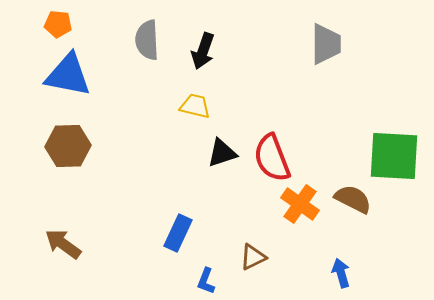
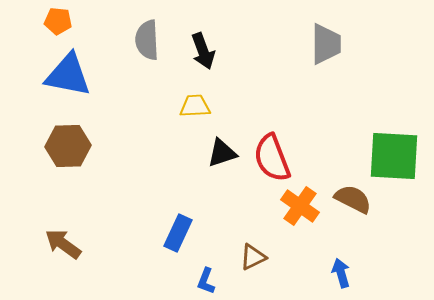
orange pentagon: moved 3 px up
black arrow: rotated 39 degrees counterclockwise
yellow trapezoid: rotated 16 degrees counterclockwise
orange cross: moved 2 px down
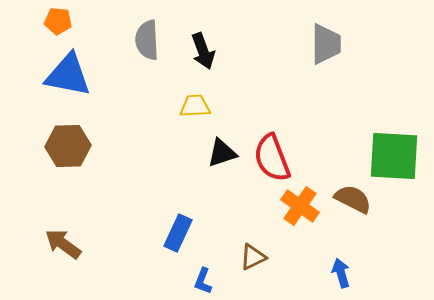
blue L-shape: moved 3 px left
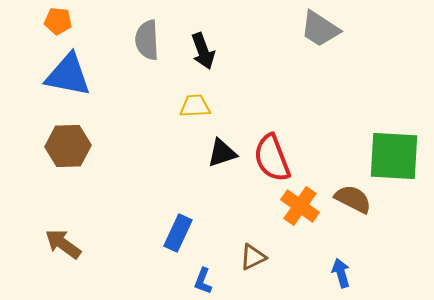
gray trapezoid: moved 6 px left, 15 px up; rotated 123 degrees clockwise
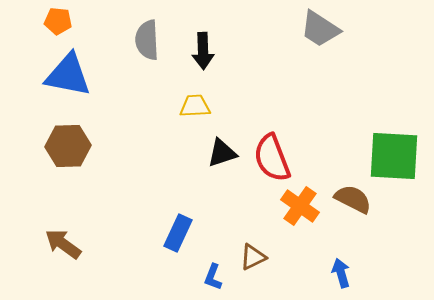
black arrow: rotated 18 degrees clockwise
blue L-shape: moved 10 px right, 4 px up
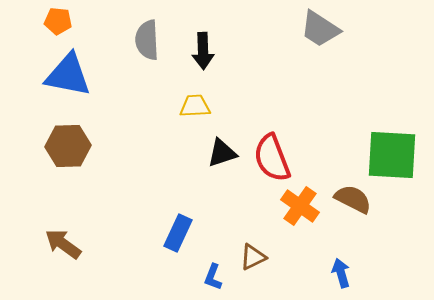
green square: moved 2 px left, 1 px up
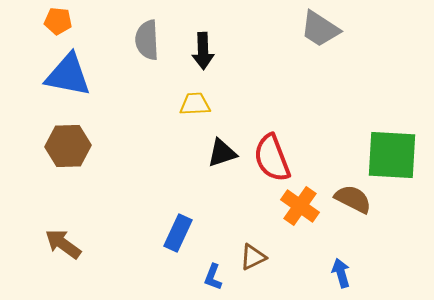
yellow trapezoid: moved 2 px up
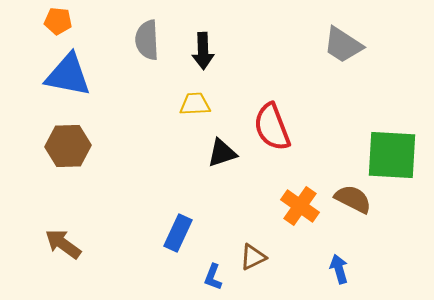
gray trapezoid: moved 23 px right, 16 px down
red semicircle: moved 31 px up
blue arrow: moved 2 px left, 4 px up
